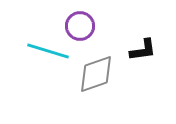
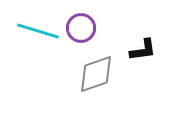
purple circle: moved 1 px right, 2 px down
cyan line: moved 10 px left, 20 px up
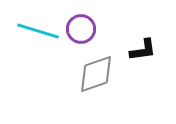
purple circle: moved 1 px down
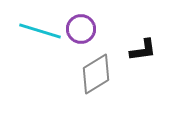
cyan line: moved 2 px right
gray diamond: rotated 12 degrees counterclockwise
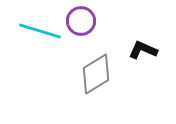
purple circle: moved 8 px up
black L-shape: rotated 148 degrees counterclockwise
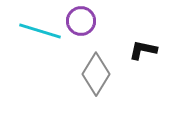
black L-shape: rotated 12 degrees counterclockwise
gray diamond: rotated 27 degrees counterclockwise
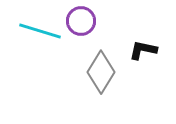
gray diamond: moved 5 px right, 2 px up
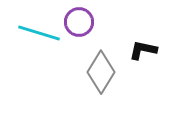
purple circle: moved 2 px left, 1 px down
cyan line: moved 1 px left, 2 px down
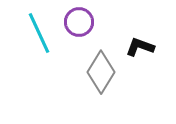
cyan line: rotated 48 degrees clockwise
black L-shape: moved 3 px left, 3 px up; rotated 8 degrees clockwise
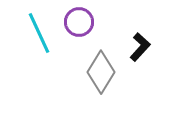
black L-shape: rotated 112 degrees clockwise
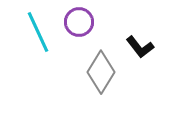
cyan line: moved 1 px left, 1 px up
black L-shape: rotated 100 degrees clockwise
